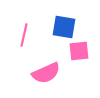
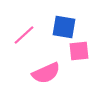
pink line: rotated 35 degrees clockwise
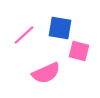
blue square: moved 4 px left, 1 px down
pink square: rotated 20 degrees clockwise
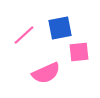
blue square: rotated 20 degrees counterclockwise
pink square: moved 1 px down; rotated 20 degrees counterclockwise
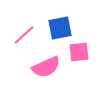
pink semicircle: moved 6 px up
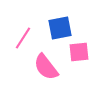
pink line: moved 1 px left, 3 px down; rotated 15 degrees counterclockwise
pink semicircle: rotated 76 degrees clockwise
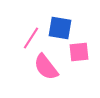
blue square: rotated 20 degrees clockwise
pink line: moved 8 px right
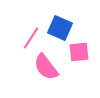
blue square: rotated 15 degrees clockwise
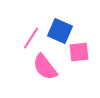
blue square: moved 3 px down
pink semicircle: moved 1 px left
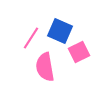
pink square: rotated 20 degrees counterclockwise
pink semicircle: rotated 28 degrees clockwise
